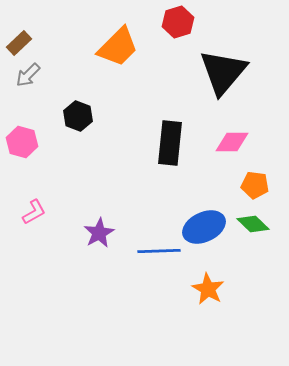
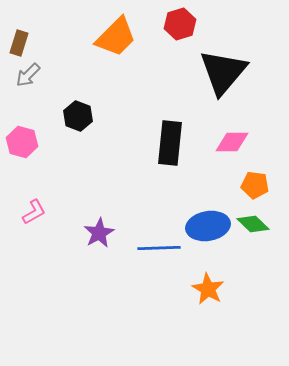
red hexagon: moved 2 px right, 2 px down
brown rectangle: rotated 30 degrees counterclockwise
orange trapezoid: moved 2 px left, 10 px up
blue ellipse: moved 4 px right, 1 px up; rotated 15 degrees clockwise
blue line: moved 3 px up
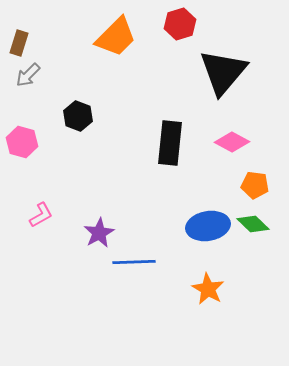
pink diamond: rotated 28 degrees clockwise
pink L-shape: moved 7 px right, 3 px down
blue line: moved 25 px left, 14 px down
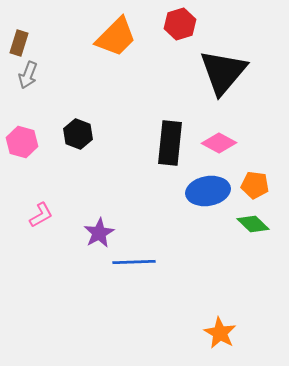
gray arrow: rotated 24 degrees counterclockwise
black hexagon: moved 18 px down
pink diamond: moved 13 px left, 1 px down
blue ellipse: moved 35 px up
orange star: moved 12 px right, 44 px down
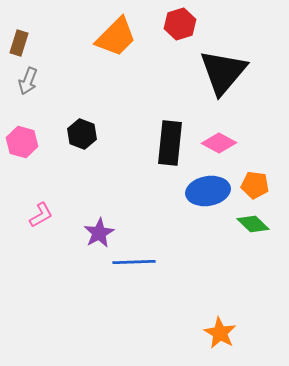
gray arrow: moved 6 px down
black hexagon: moved 4 px right
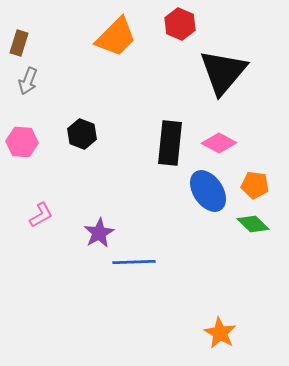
red hexagon: rotated 20 degrees counterclockwise
pink hexagon: rotated 12 degrees counterclockwise
blue ellipse: rotated 66 degrees clockwise
